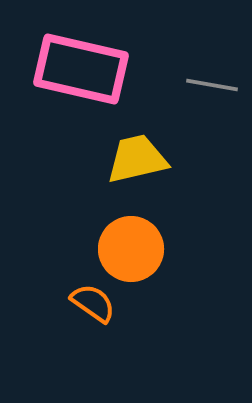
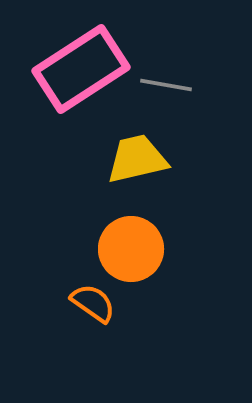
pink rectangle: rotated 46 degrees counterclockwise
gray line: moved 46 px left
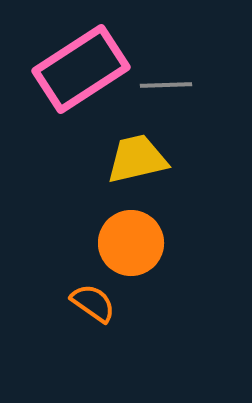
gray line: rotated 12 degrees counterclockwise
orange circle: moved 6 px up
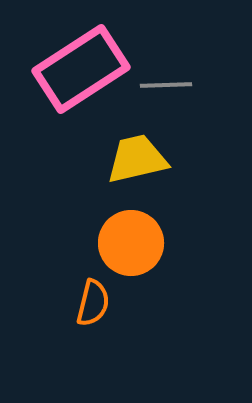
orange semicircle: rotated 69 degrees clockwise
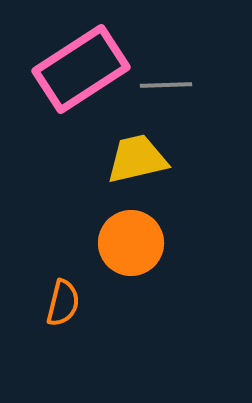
orange semicircle: moved 30 px left
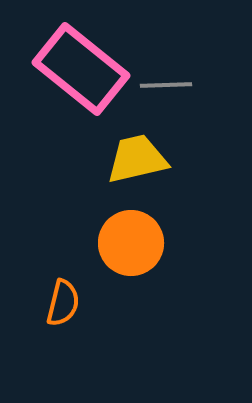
pink rectangle: rotated 72 degrees clockwise
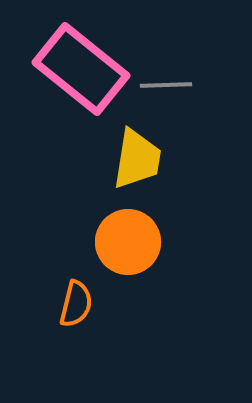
yellow trapezoid: rotated 112 degrees clockwise
orange circle: moved 3 px left, 1 px up
orange semicircle: moved 13 px right, 1 px down
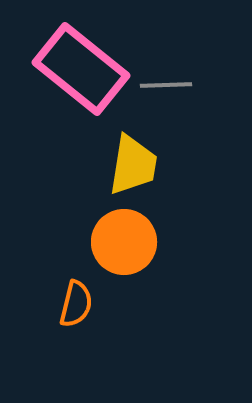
yellow trapezoid: moved 4 px left, 6 px down
orange circle: moved 4 px left
